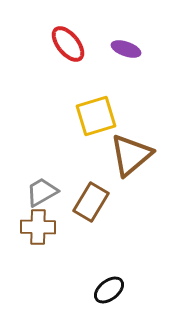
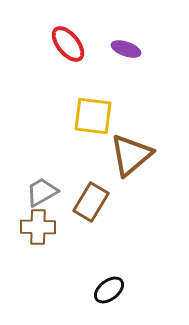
yellow square: moved 3 px left; rotated 24 degrees clockwise
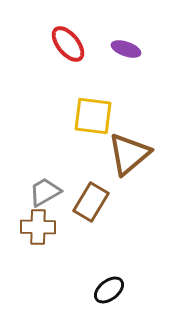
brown triangle: moved 2 px left, 1 px up
gray trapezoid: moved 3 px right
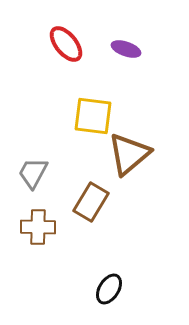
red ellipse: moved 2 px left
gray trapezoid: moved 12 px left, 19 px up; rotated 32 degrees counterclockwise
black ellipse: moved 1 px up; rotated 20 degrees counterclockwise
